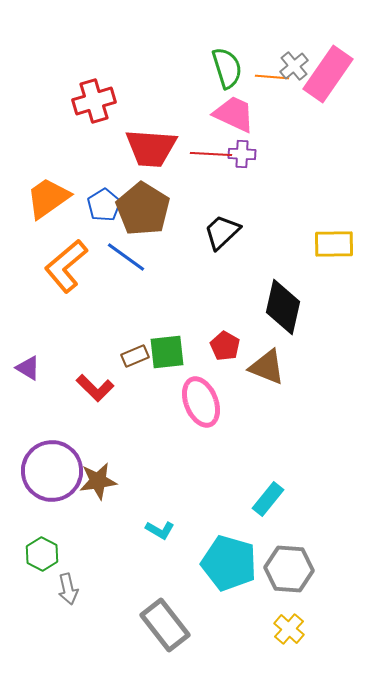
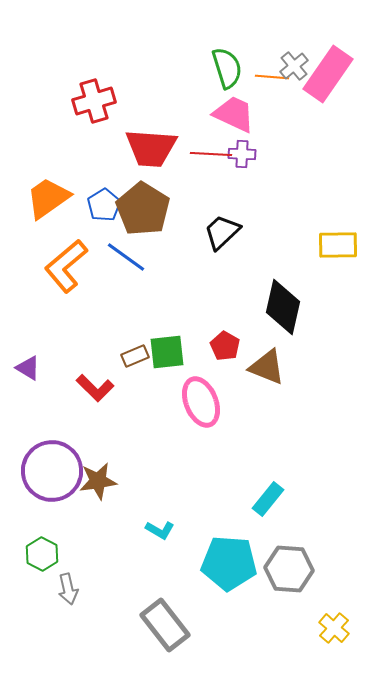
yellow rectangle: moved 4 px right, 1 px down
cyan pentagon: rotated 12 degrees counterclockwise
yellow cross: moved 45 px right, 1 px up
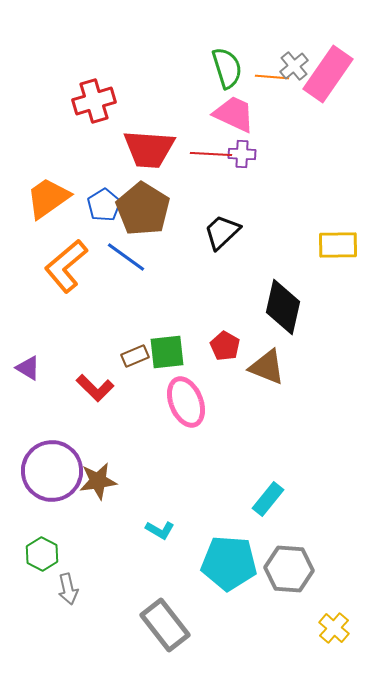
red trapezoid: moved 2 px left, 1 px down
pink ellipse: moved 15 px left
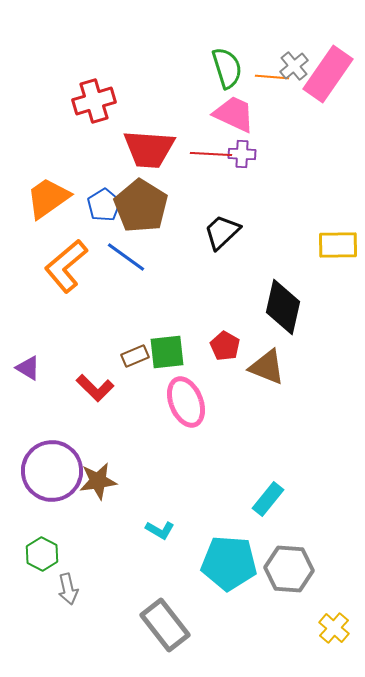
brown pentagon: moved 2 px left, 3 px up
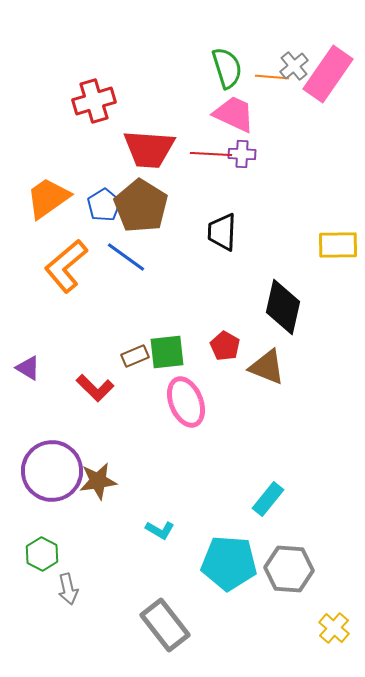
black trapezoid: rotated 45 degrees counterclockwise
